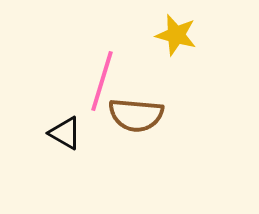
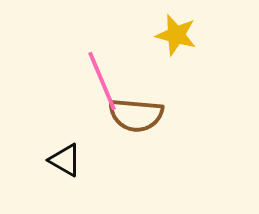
pink line: rotated 40 degrees counterclockwise
black triangle: moved 27 px down
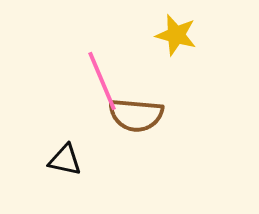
black triangle: rotated 18 degrees counterclockwise
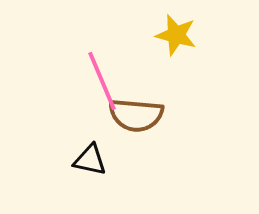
black triangle: moved 25 px right
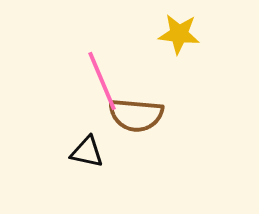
yellow star: moved 3 px right, 1 px up; rotated 9 degrees counterclockwise
black triangle: moved 3 px left, 8 px up
